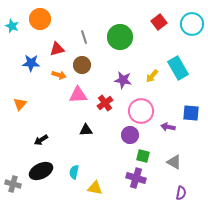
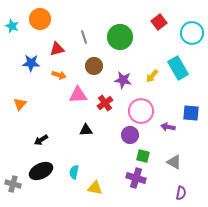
cyan circle: moved 9 px down
brown circle: moved 12 px right, 1 px down
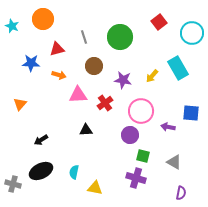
orange circle: moved 3 px right
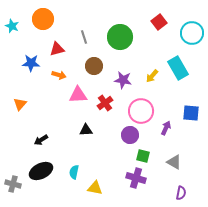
purple arrow: moved 2 px left, 1 px down; rotated 104 degrees clockwise
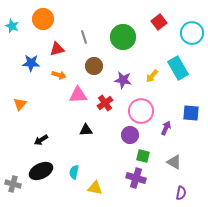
green circle: moved 3 px right
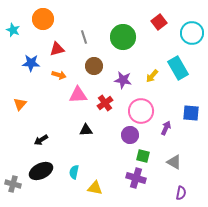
cyan star: moved 1 px right, 4 px down
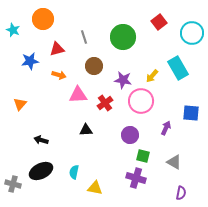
blue star: moved 1 px left, 2 px up; rotated 12 degrees counterclockwise
pink circle: moved 10 px up
black arrow: rotated 48 degrees clockwise
